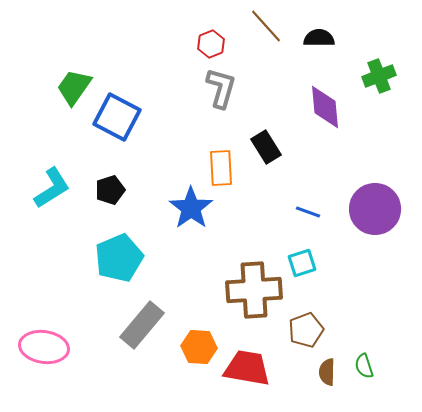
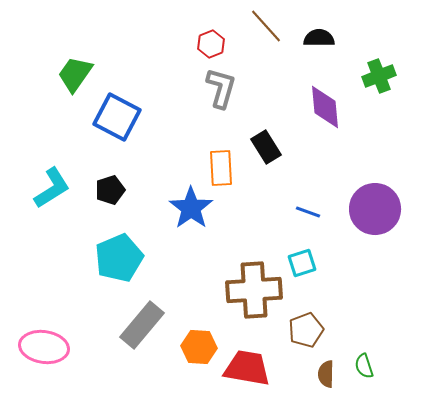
green trapezoid: moved 1 px right, 13 px up
brown semicircle: moved 1 px left, 2 px down
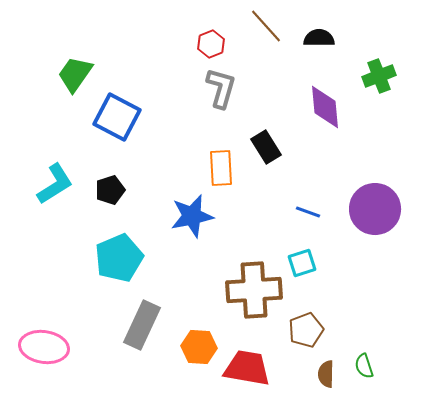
cyan L-shape: moved 3 px right, 4 px up
blue star: moved 1 px right, 8 px down; rotated 24 degrees clockwise
gray rectangle: rotated 15 degrees counterclockwise
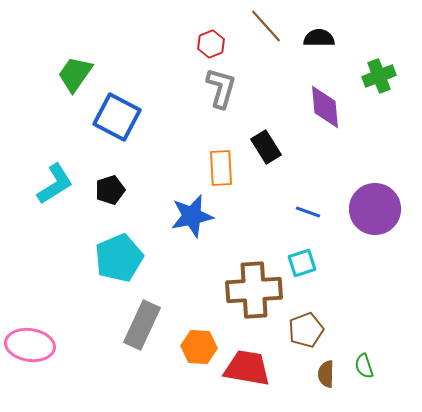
pink ellipse: moved 14 px left, 2 px up
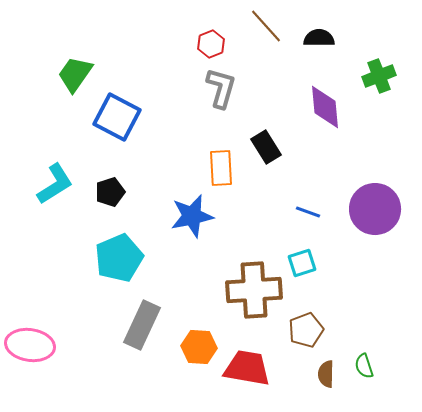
black pentagon: moved 2 px down
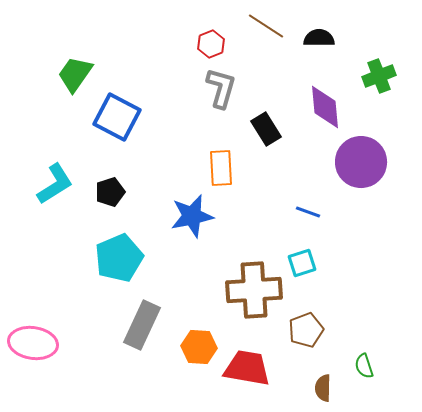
brown line: rotated 15 degrees counterclockwise
black rectangle: moved 18 px up
purple circle: moved 14 px left, 47 px up
pink ellipse: moved 3 px right, 2 px up
brown semicircle: moved 3 px left, 14 px down
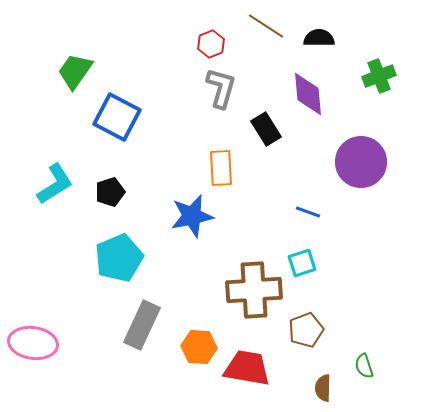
green trapezoid: moved 3 px up
purple diamond: moved 17 px left, 13 px up
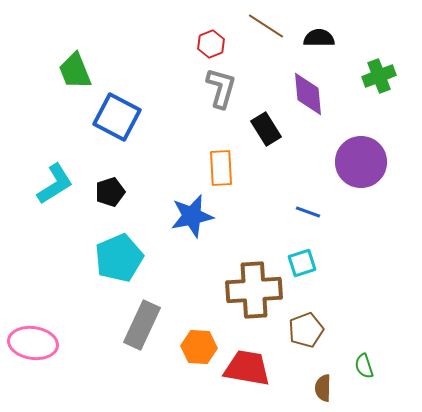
green trapezoid: rotated 57 degrees counterclockwise
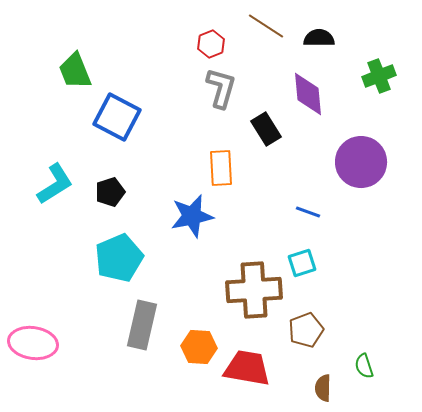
gray rectangle: rotated 12 degrees counterclockwise
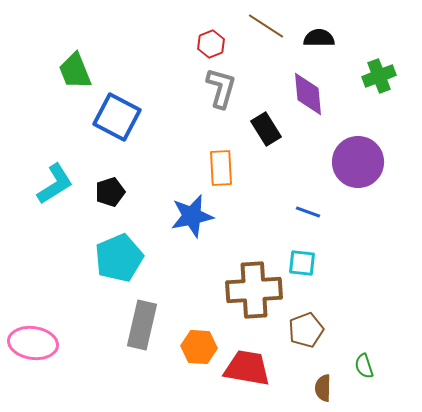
purple circle: moved 3 px left
cyan square: rotated 24 degrees clockwise
